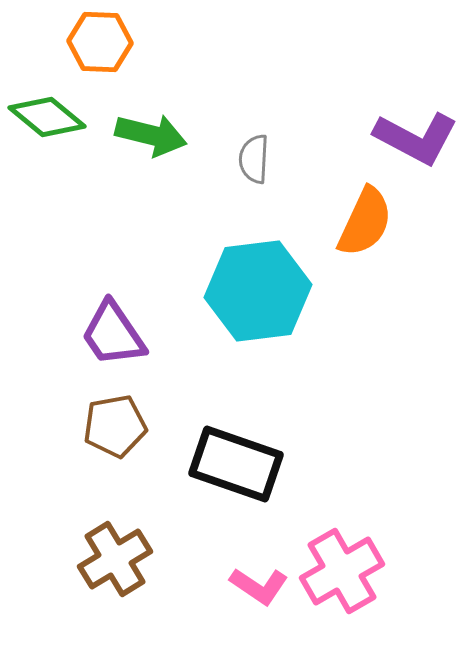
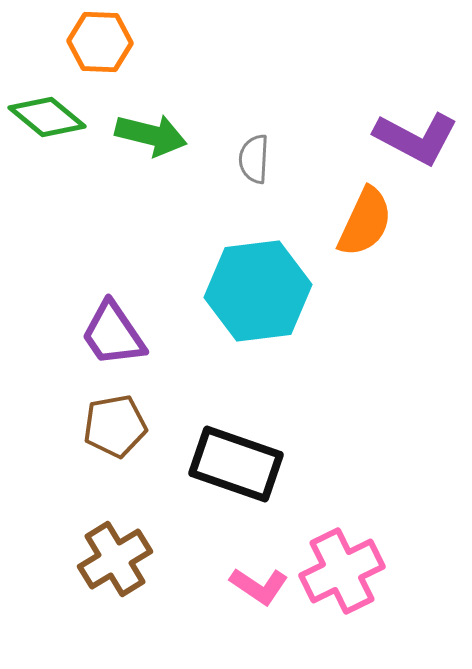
pink cross: rotated 4 degrees clockwise
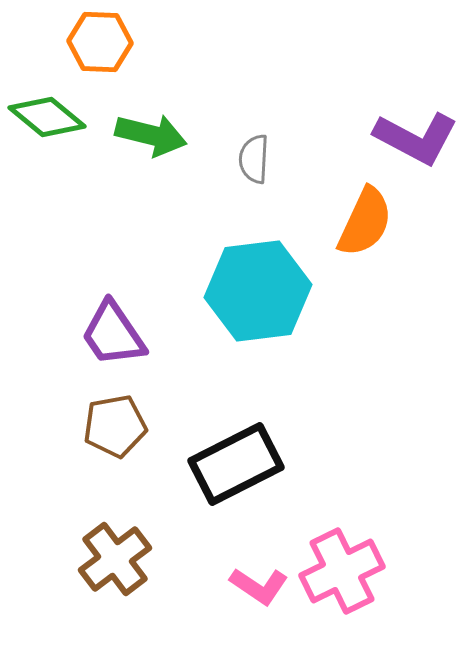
black rectangle: rotated 46 degrees counterclockwise
brown cross: rotated 6 degrees counterclockwise
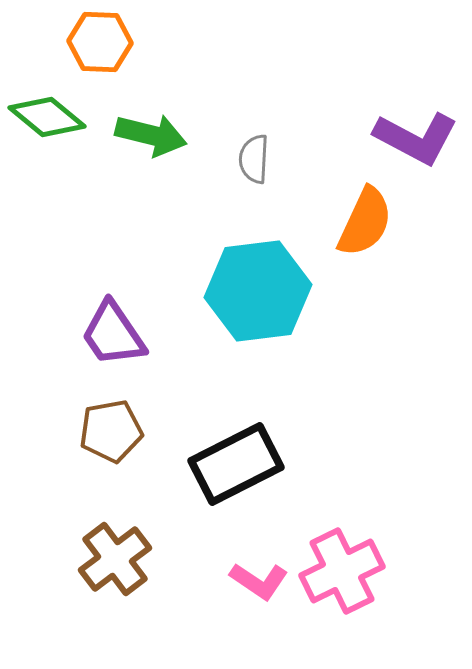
brown pentagon: moved 4 px left, 5 px down
pink L-shape: moved 5 px up
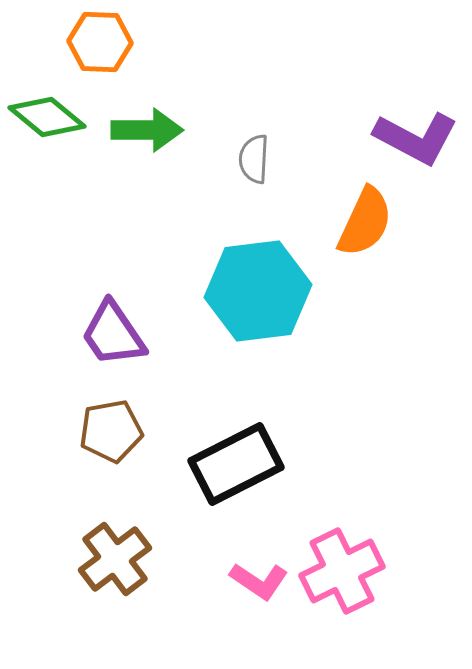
green arrow: moved 4 px left, 5 px up; rotated 14 degrees counterclockwise
